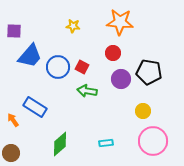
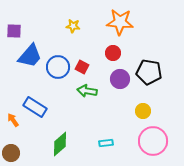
purple circle: moved 1 px left
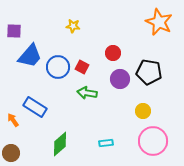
orange star: moved 39 px right; rotated 20 degrees clockwise
green arrow: moved 2 px down
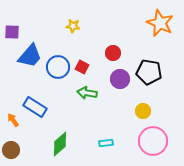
orange star: moved 1 px right, 1 px down
purple square: moved 2 px left, 1 px down
brown circle: moved 3 px up
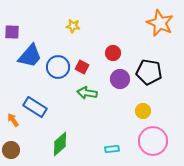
cyan rectangle: moved 6 px right, 6 px down
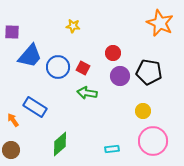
red square: moved 1 px right, 1 px down
purple circle: moved 3 px up
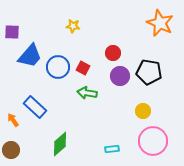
blue rectangle: rotated 10 degrees clockwise
